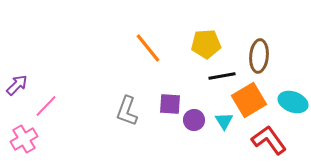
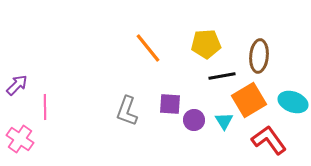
pink line: moved 1 px left, 1 px down; rotated 45 degrees counterclockwise
pink cross: moved 4 px left; rotated 24 degrees counterclockwise
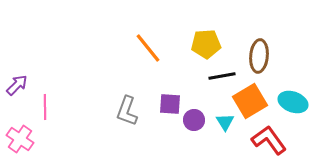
orange square: moved 1 px right, 1 px down
cyan triangle: moved 1 px right, 1 px down
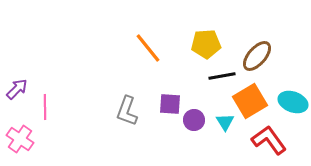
brown ellipse: moved 2 px left; rotated 36 degrees clockwise
purple arrow: moved 4 px down
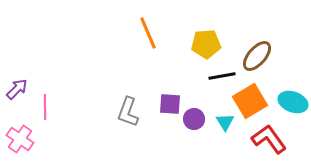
orange line: moved 15 px up; rotated 16 degrees clockwise
gray L-shape: moved 1 px right, 1 px down
purple circle: moved 1 px up
red L-shape: moved 1 px up
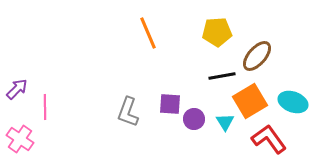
yellow pentagon: moved 11 px right, 12 px up
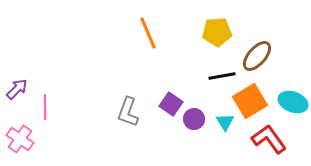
purple square: moved 1 px right; rotated 30 degrees clockwise
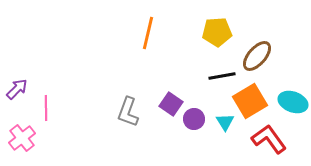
orange line: rotated 36 degrees clockwise
pink line: moved 1 px right, 1 px down
pink cross: moved 2 px right, 1 px up; rotated 16 degrees clockwise
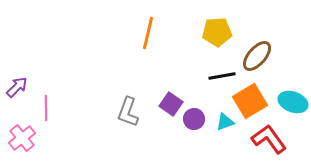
purple arrow: moved 2 px up
cyan triangle: rotated 42 degrees clockwise
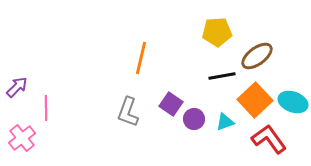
orange line: moved 7 px left, 25 px down
brown ellipse: rotated 12 degrees clockwise
orange square: moved 5 px right, 1 px up; rotated 12 degrees counterclockwise
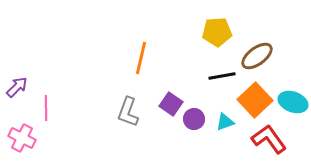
pink cross: rotated 24 degrees counterclockwise
